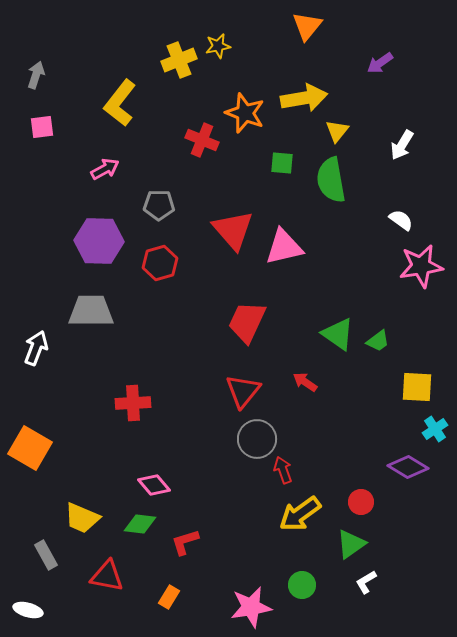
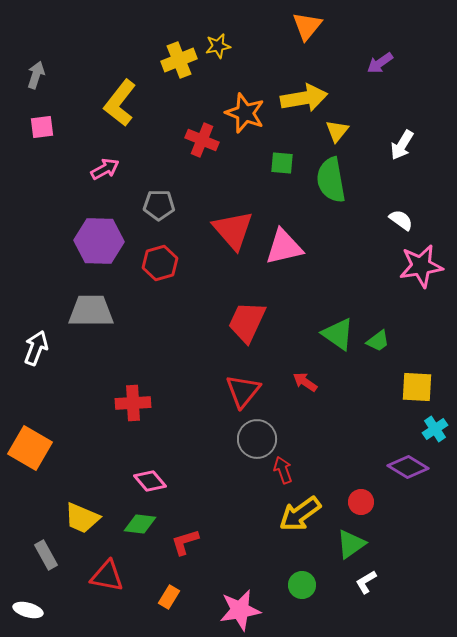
pink diamond at (154, 485): moved 4 px left, 4 px up
pink star at (251, 607): moved 11 px left, 3 px down
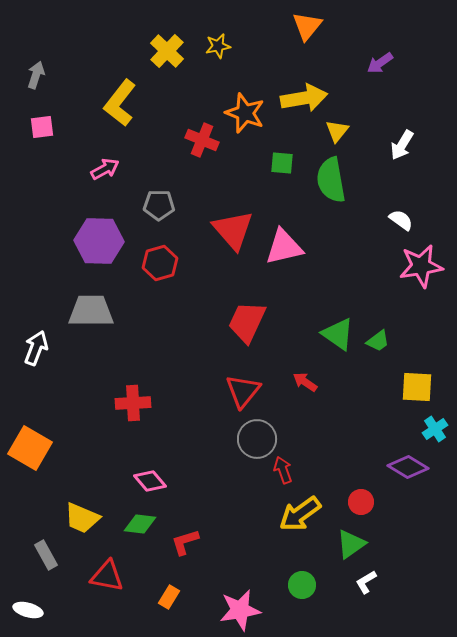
yellow cross at (179, 60): moved 12 px left, 9 px up; rotated 24 degrees counterclockwise
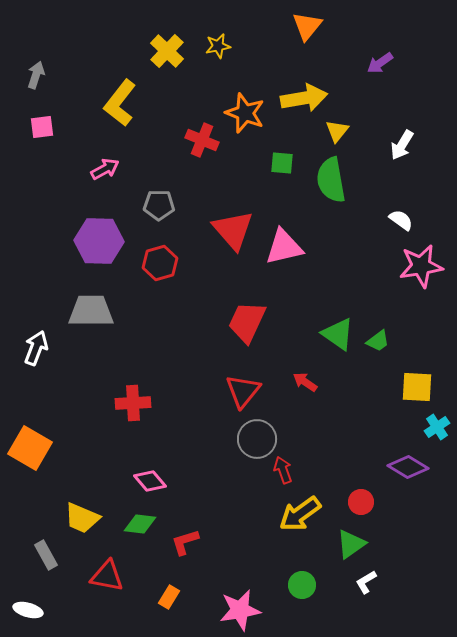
cyan cross at (435, 429): moved 2 px right, 2 px up
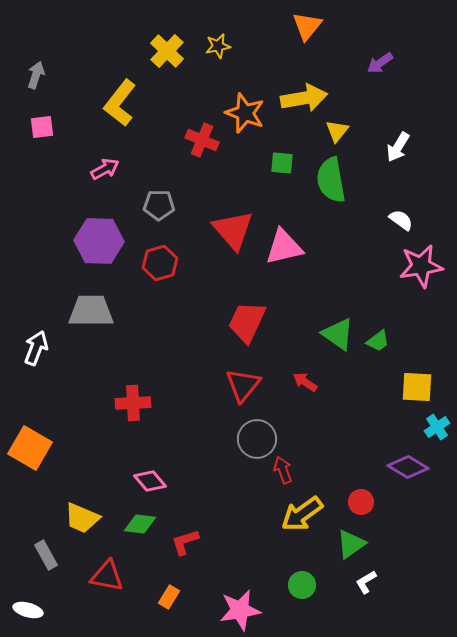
white arrow at (402, 145): moved 4 px left, 2 px down
red triangle at (243, 391): moved 6 px up
yellow arrow at (300, 514): moved 2 px right
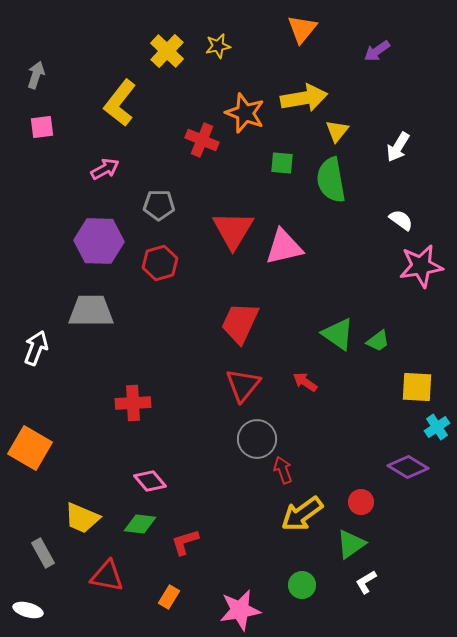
orange triangle at (307, 26): moved 5 px left, 3 px down
purple arrow at (380, 63): moved 3 px left, 12 px up
red triangle at (233, 230): rotated 12 degrees clockwise
red trapezoid at (247, 322): moved 7 px left, 1 px down
gray rectangle at (46, 555): moved 3 px left, 2 px up
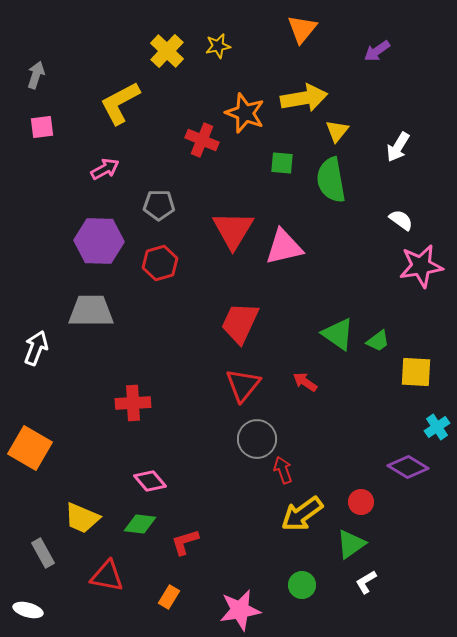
yellow L-shape at (120, 103): rotated 24 degrees clockwise
yellow square at (417, 387): moved 1 px left, 15 px up
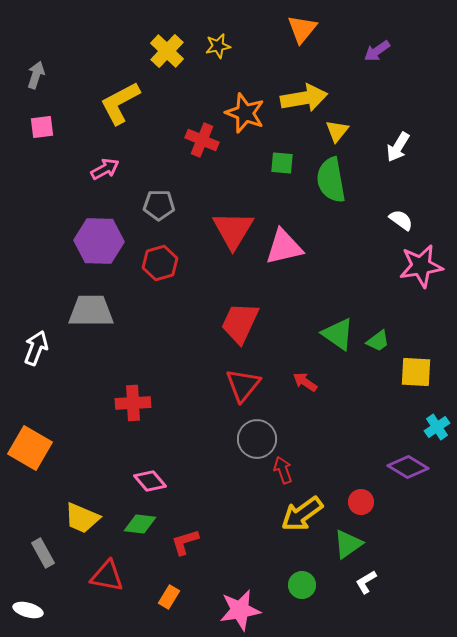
green triangle at (351, 544): moved 3 px left
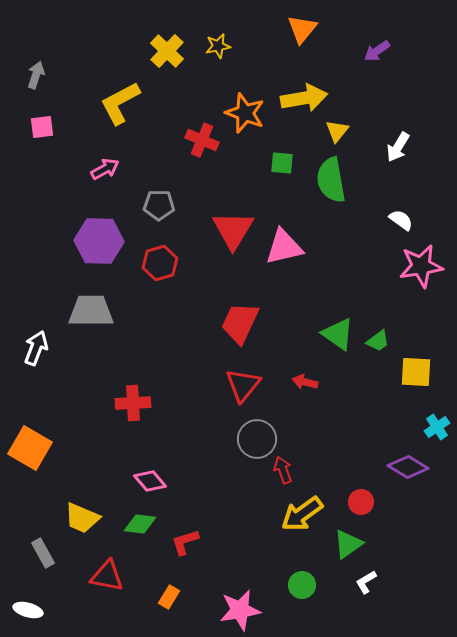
red arrow at (305, 382): rotated 20 degrees counterclockwise
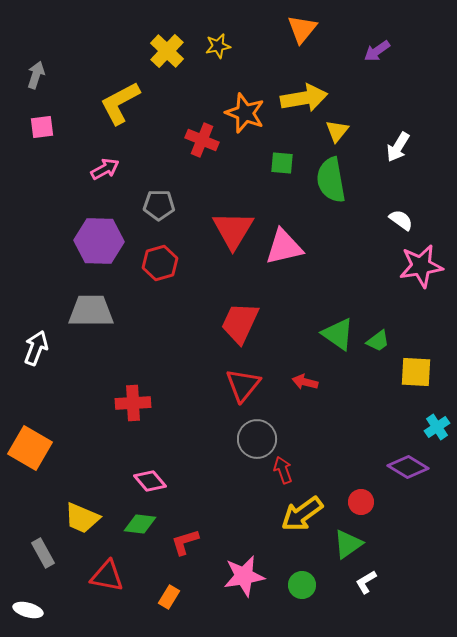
pink star at (240, 610): moved 4 px right, 34 px up
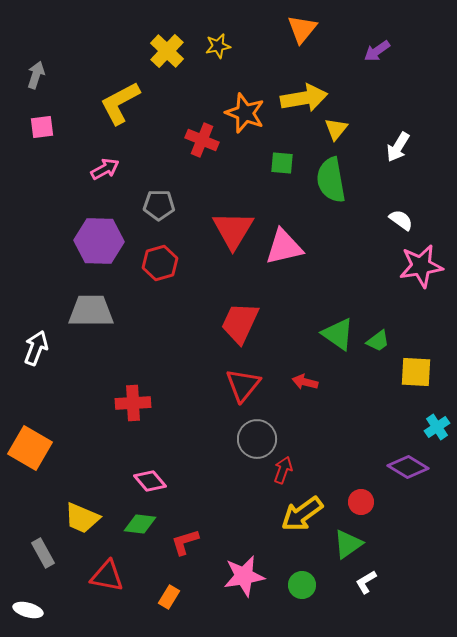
yellow triangle at (337, 131): moved 1 px left, 2 px up
red arrow at (283, 470): rotated 40 degrees clockwise
